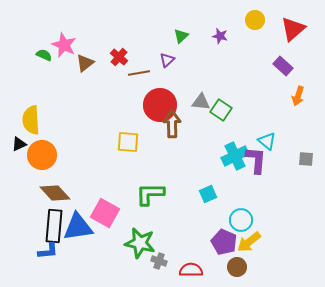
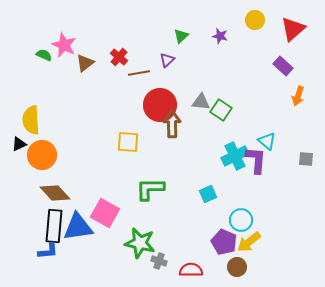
green L-shape: moved 5 px up
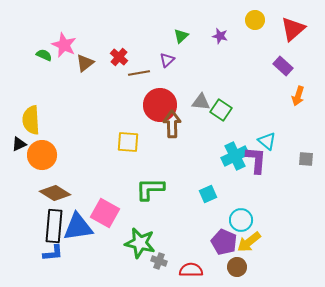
brown diamond: rotated 16 degrees counterclockwise
blue L-shape: moved 5 px right, 2 px down
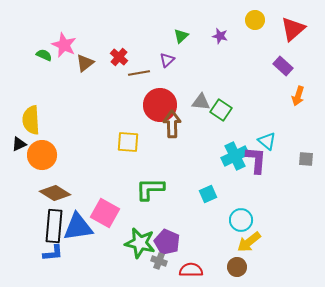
purple pentagon: moved 57 px left
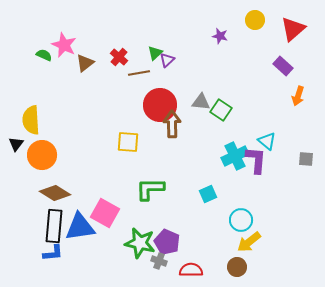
green triangle: moved 26 px left, 17 px down
black triangle: moved 3 px left; rotated 28 degrees counterclockwise
blue triangle: moved 2 px right
